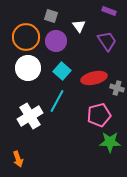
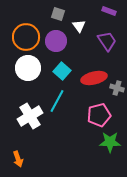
gray square: moved 7 px right, 2 px up
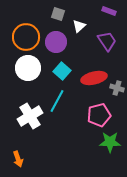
white triangle: rotated 24 degrees clockwise
purple circle: moved 1 px down
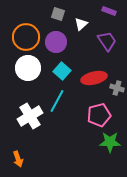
white triangle: moved 2 px right, 2 px up
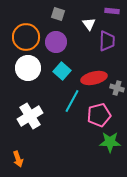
purple rectangle: moved 3 px right; rotated 16 degrees counterclockwise
white triangle: moved 8 px right; rotated 24 degrees counterclockwise
purple trapezoid: rotated 35 degrees clockwise
cyan line: moved 15 px right
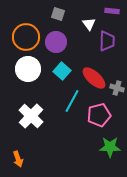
white circle: moved 1 px down
red ellipse: rotated 55 degrees clockwise
white cross: moved 1 px right; rotated 15 degrees counterclockwise
green star: moved 5 px down
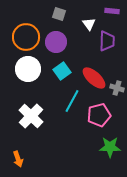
gray square: moved 1 px right
cyan square: rotated 12 degrees clockwise
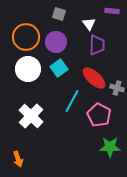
purple trapezoid: moved 10 px left, 4 px down
cyan square: moved 3 px left, 3 px up
pink pentagon: rotated 30 degrees counterclockwise
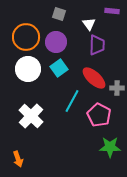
gray cross: rotated 16 degrees counterclockwise
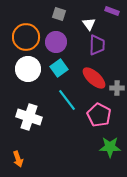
purple rectangle: rotated 16 degrees clockwise
cyan line: moved 5 px left, 1 px up; rotated 65 degrees counterclockwise
white cross: moved 2 px left, 1 px down; rotated 25 degrees counterclockwise
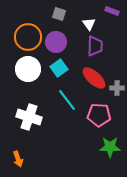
orange circle: moved 2 px right
purple trapezoid: moved 2 px left, 1 px down
pink pentagon: rotated 25 degrees counterclockwise
